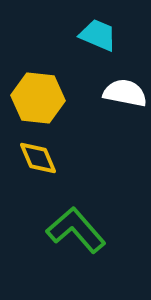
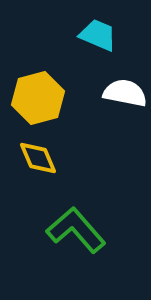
yellow hexagon: rotated 21 degrees counterclockwise
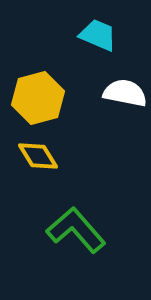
yellow diamond: moved 2 px up; rotated 9 degrees counterclockwise
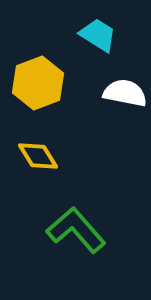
cyan trapezoid: rotated 9 degrees clockwise
yellow hexagon: moved 15 px up; rotated 6 degrees counterclockwise
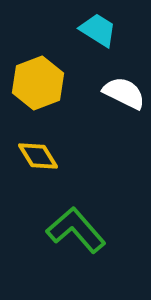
cyan trapezoid: moved 5 px up
white semicircle: moved 1 px left; rotated 15 degrees clockwise
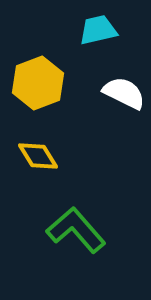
cyan trapezoid: rotated 45 degrees counterclockwise
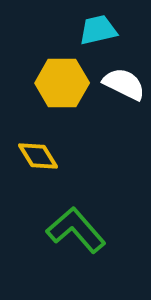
yellow hexagon: moved 24 px right; rotated 21 degrees clockwise
white semicircle: moved 9 px up
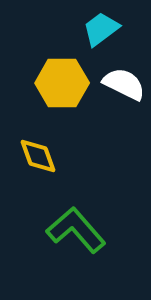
cyan trapezoid: moved 3 px right, 1 px up; rotated 24 degrees counterclockwise
yellow diamond: rotated 12 degrees clockwise
